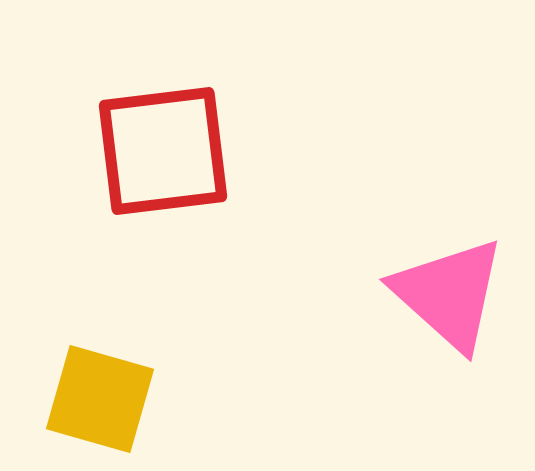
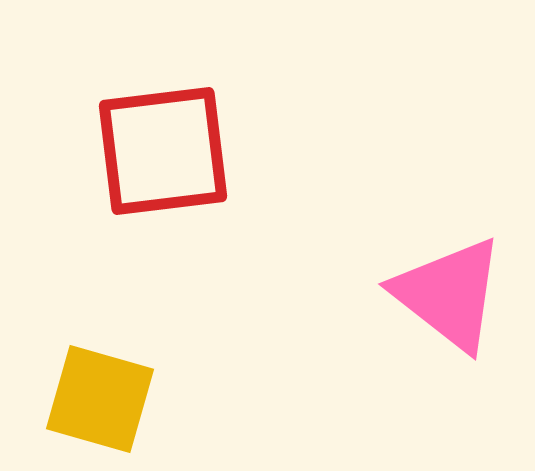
pink triangle: rotated 4 degrees counterclockwise
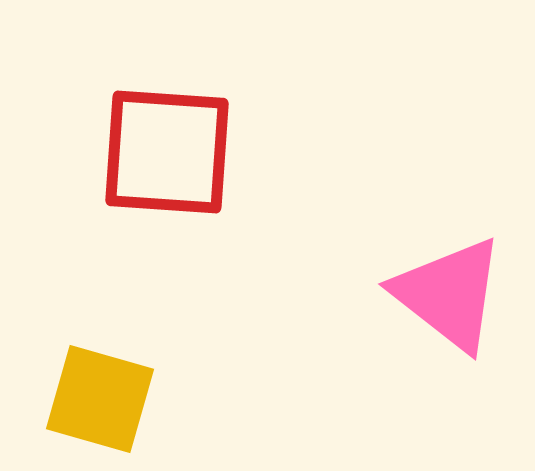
red square: moved 4 px right, 1 px down; rotated 11 degrees clockwise
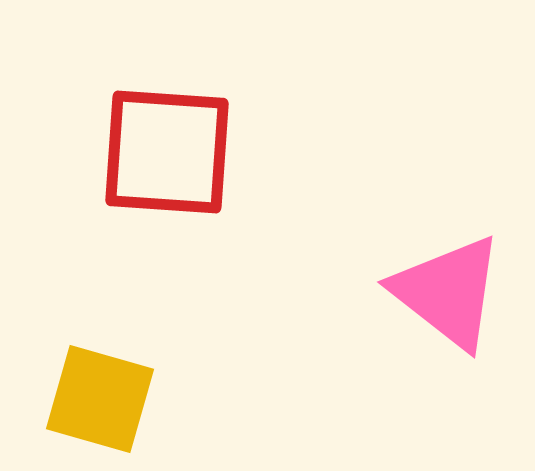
pink triangle: moved 1 px left, 2 px up
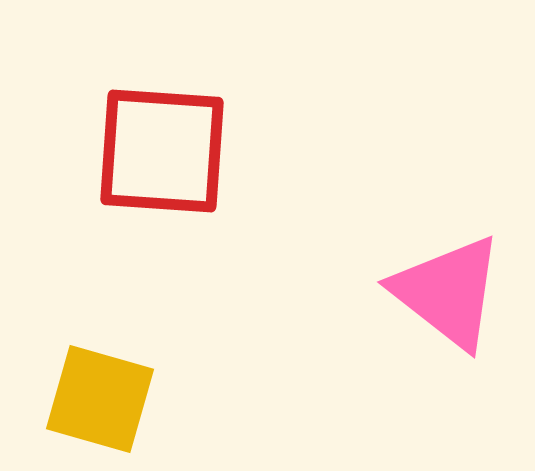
red square: moved 5 px left, 1 px up
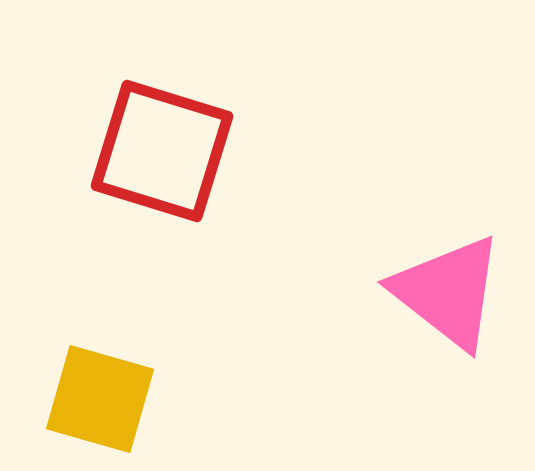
red square: rotated 13 degrees clockwise
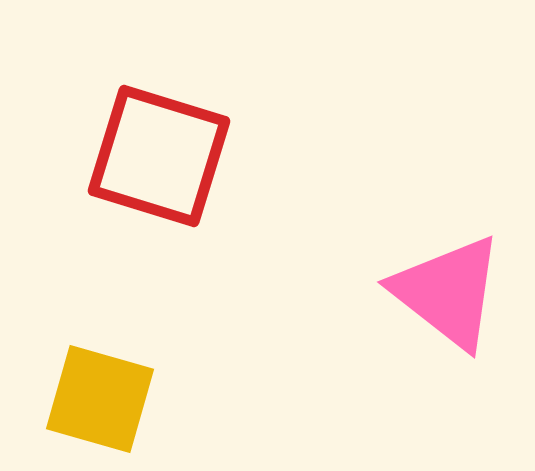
red square: moved 3 px left, 5 px down
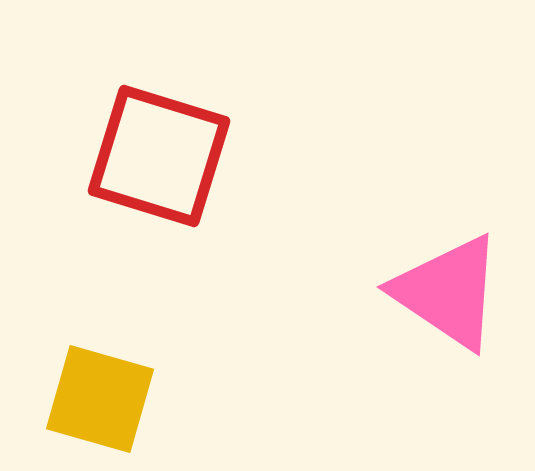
pink triangle: rotated 4 degrees counterclockwise
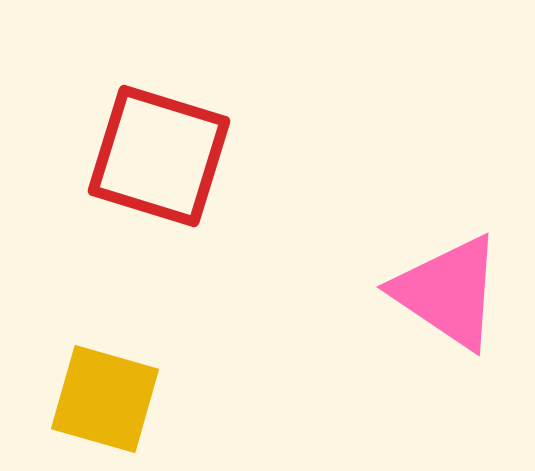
yellow square: moved 5 px right
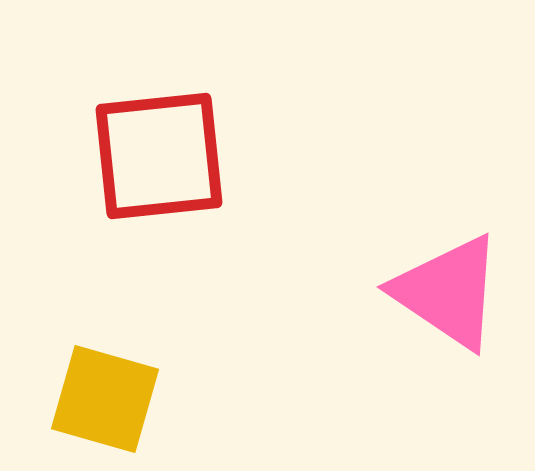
red square: rotated 23 degrees counterclockwise
